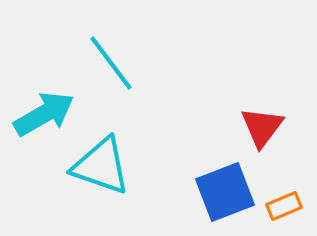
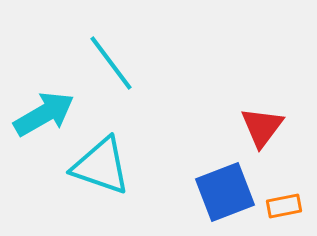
orange rectangle: rotated 12 degrees clockwise
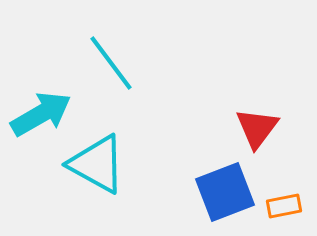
cyan arrow: moved 3 px left
red triangle: moved 5 px left, 1 px down
cyan triangle: moved 4 px left, 2 px up; rotated 10 degrees clockwise
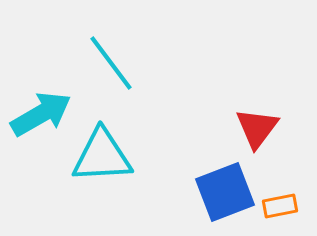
cyan triangle: moved 5 px right, 8 px up; rotated 32 degrees counterclockwise
orange rectangle: moved 4 px left
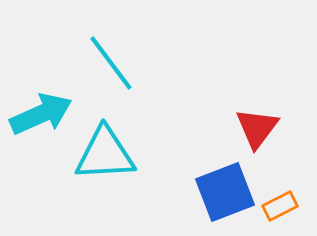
cyan arrow: rotated 6 degrees clockwise
cyan triangle: moved 3 px right, 2 px up
orange rectangle: rotated 16 degrees counterclockwise
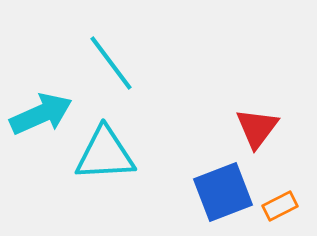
blue square: moved 2 px left
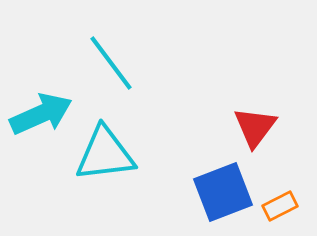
red triangle: moved 2 px left, 1 px up
cyan triangle: rotated 4 degrees counterclockwise
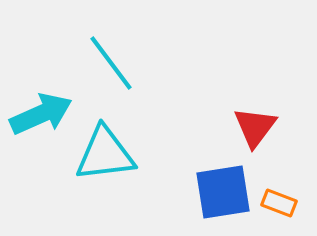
blue square: rotated 12 degrees clockwise
orange rectangle: moved 1 px left, 3 px up; rotated 48 degrees clockwise
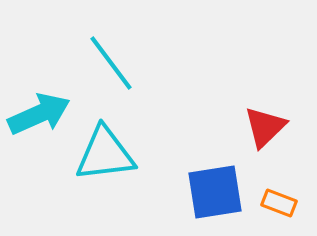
cyan arrow: moved 2 px left
red triangle: moved 10 px right; rotated 9 degrees clockwise
blue square: moved 8 px left
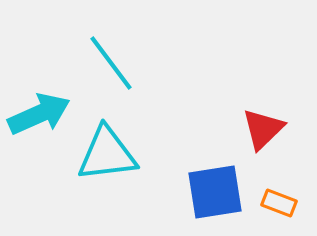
red triangle: moved 2 px left, 2 px down
cyan triangle: moved 2 px right
